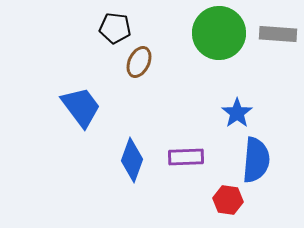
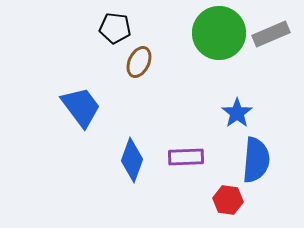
gray rectangle: moved 7 px left; rotated 27 degrees counterclockwise
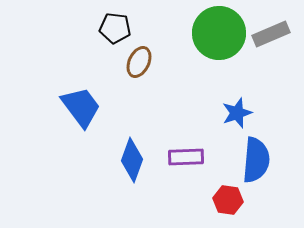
blue star: rotated 16 degrees clockwise
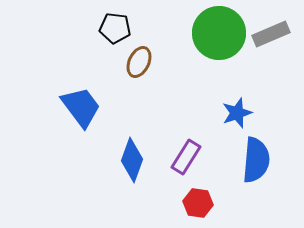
purple rectangle: rotated 56 degrees counterclockwise
red hexagon: moved 30 px left, 3 px down
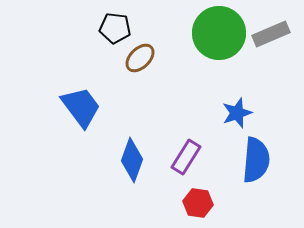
brown ellipse: moved 1 px right, 4 px up; rotated 20 degrees clockwise
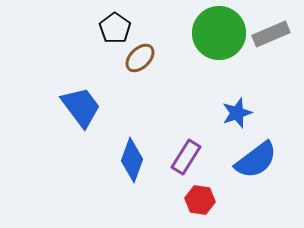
black pentagon: rotated 28 degrees clockwise
blue semicircle: rotated 48 degrees clockwise
red hexagon: moved 2 px right, 3 px up
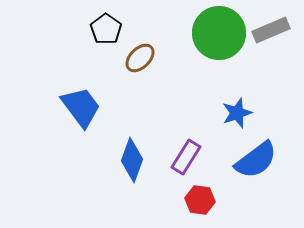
black pentagon: moved 9 px left, 1 px down
gray rectangle: moved 4 px up
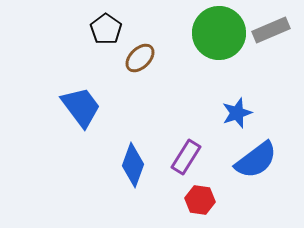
blue diamond: moved 1 px right, 5 px down
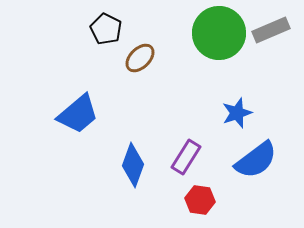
black pentagon: rotated 8 degrees counterclockwise
blue trapezoid: moved 3 px left, 7 px down; rotated 87 degrees clockwise
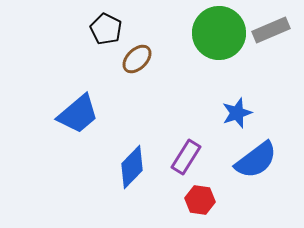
brown ellipse: moved 3 px left, 1 px down
blue diamond: moved 1 px left, 2 px down; rotated 24 degrees clockwise
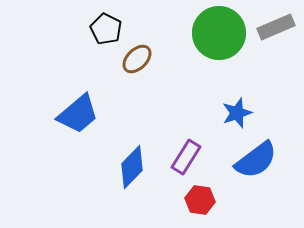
gray rectangle: moved 5 px right, 3 px up
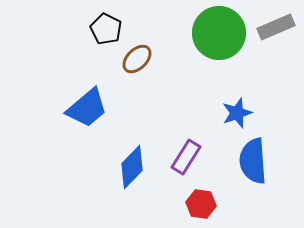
blue trapezoid: moved 9 px right, 6 px up
blue semicircle: moved 3 px left, 1 px down; rotated 123 degrees clockwise
red hexagon: moved 1 px right, 4 px down
